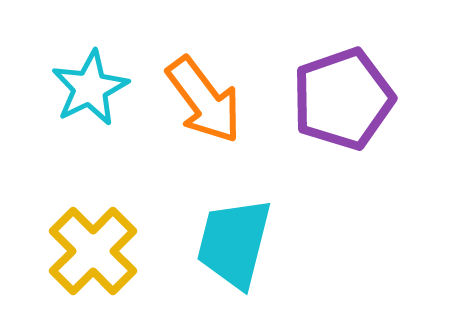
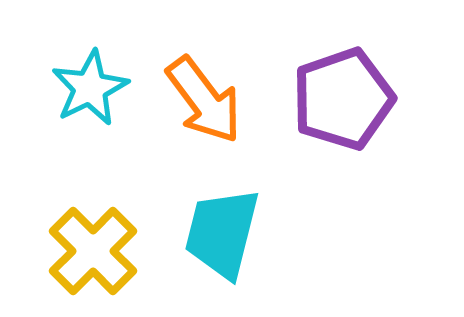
cyan trapezoid: moved 12 px left, 10 px up
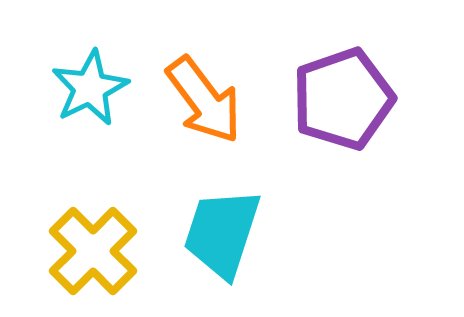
cyan trapezoid: rotated 4 degrees clockwise
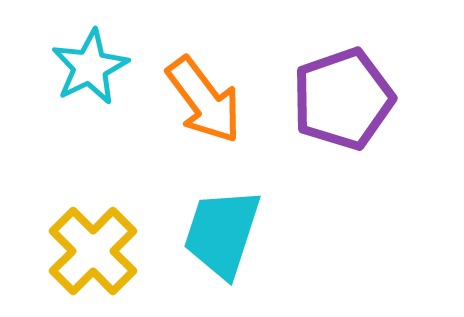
cyan star: moved 21 px up
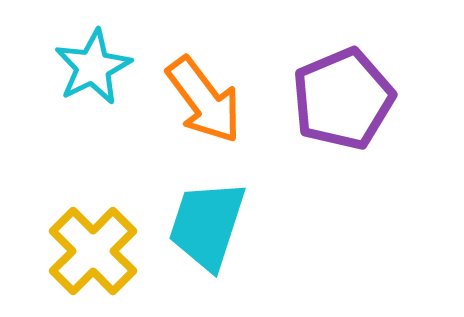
cyan star: moved 3 px right
purple pentagon: rotated 4 degrees counterclockwise
cyan trapezoid: moved 15 px left, 8 px up
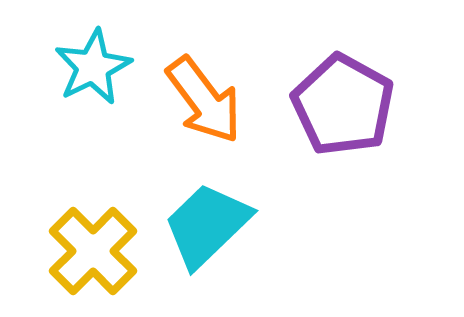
purple pentagon: moved 6 px down; rotated 20 degrees counterclockwise
cyan trapezoid: rotated 28 degrees clockwise
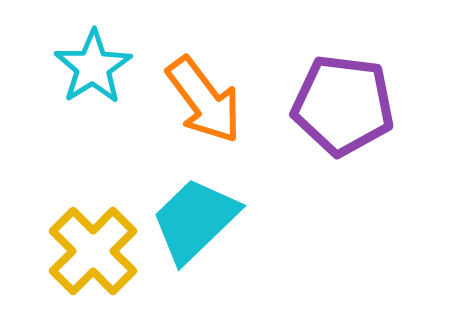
cyan star: rotated 6 degrees counterclockwise
purple pentagon: rotated 22 degrees counterclockwise
cyan trapezoid: moved 12 px left, 5 px up
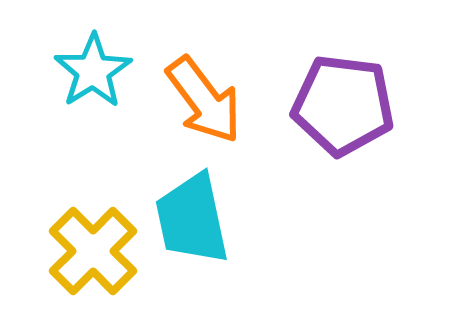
cyan star: moved 4 px down
cyan trapezoid: moved 3 px left, 1 px up; rotated 58 degrees counterclockwise
